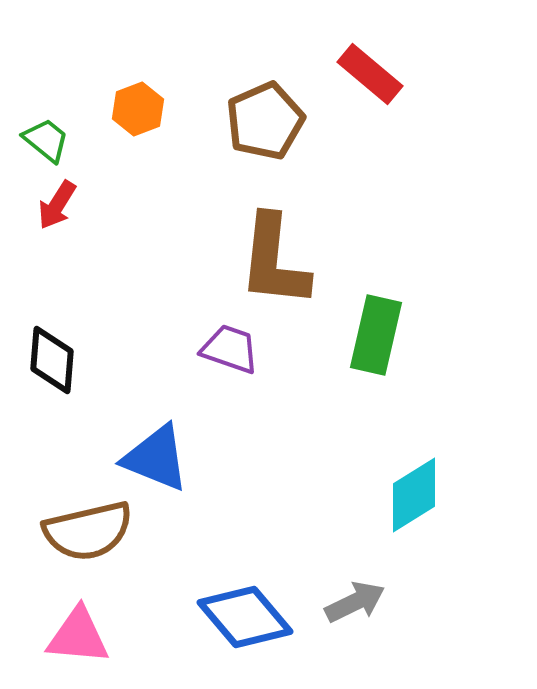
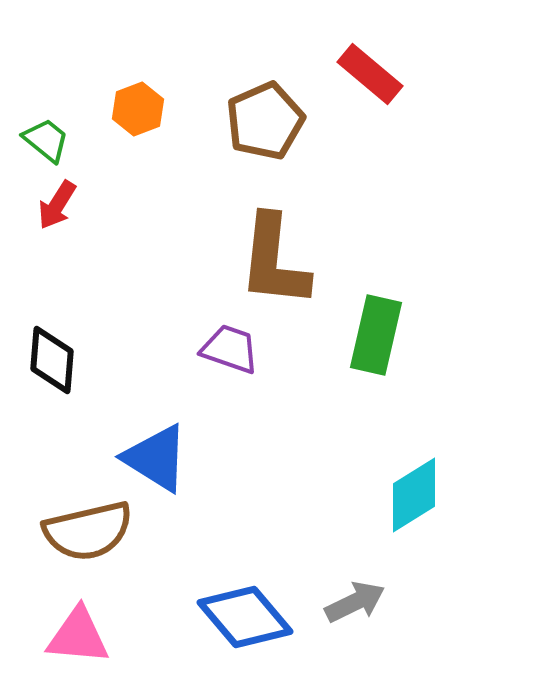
blue triangle: rotated 10 degrees clockwise
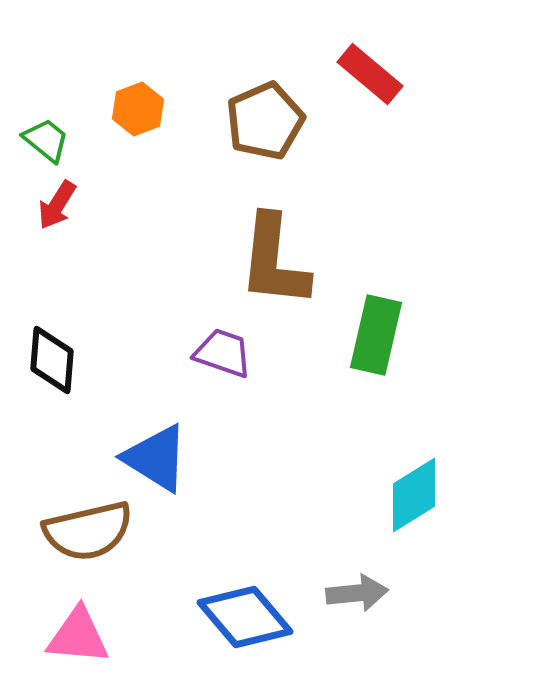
purple trapezoid: moved 7 px left, 4 px down
gray arrow: moved 2 px right, 9 px up; rotated 20 degrees clockwise
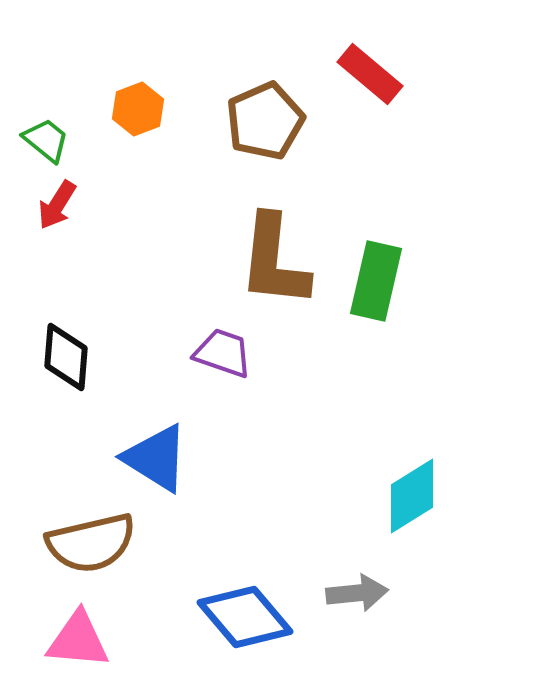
green rectangle: moved 54 px up
black diamond: moved 14 px right, 3 px up
cyan diamond: moved 2 px left, 1 px down
brown semicircle: moved 3 px right, 12 px down
pink triangle: moved 4 px down
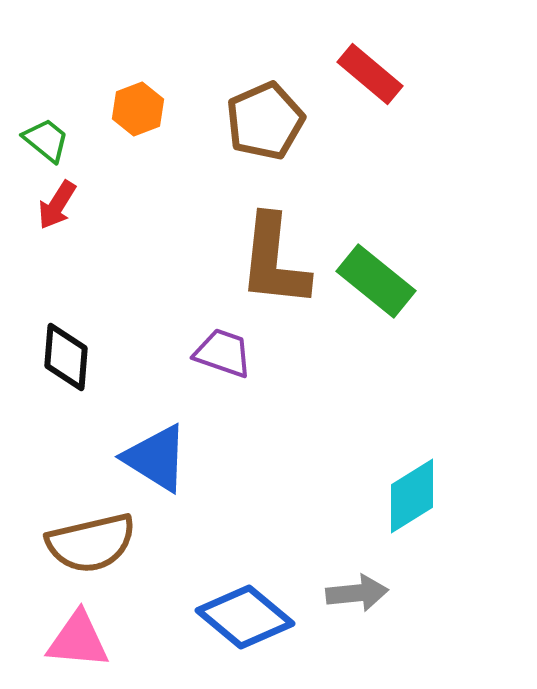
green rectangle: rotated 64 degrees counterclockwise
blue diamond: rotated 10 degrees counterclockwise
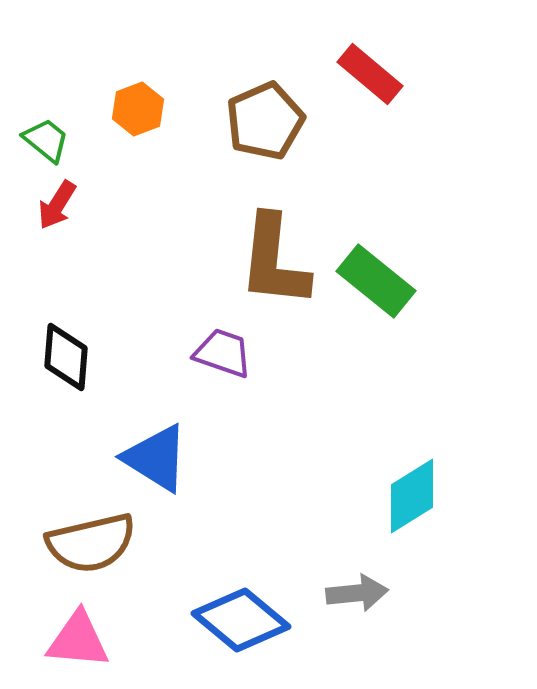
blue diamond: moved 4 px left, 3 px down
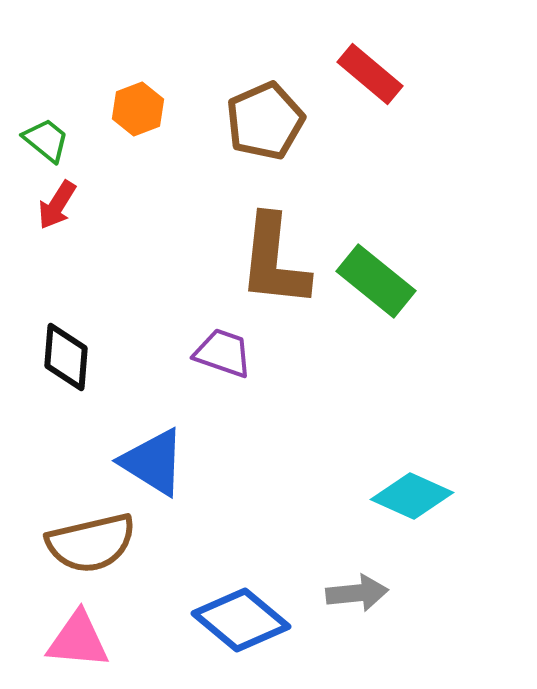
blue triangle: moved 3 px left, 4 px down
cyan diamond: rotated 56 degrees clockwise
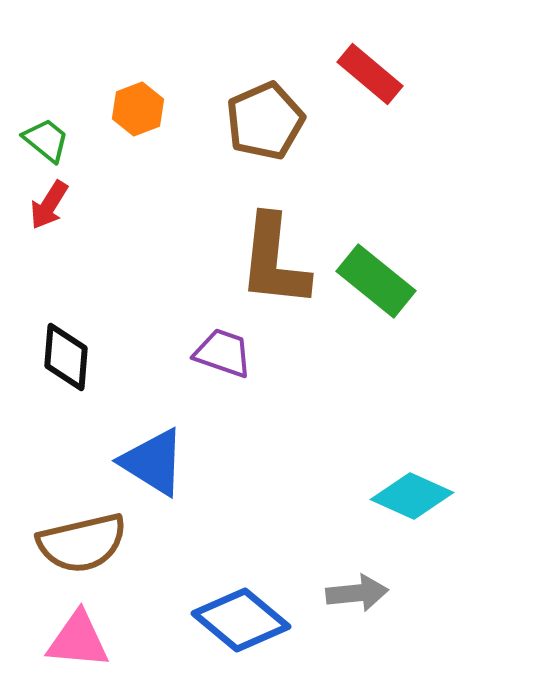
red arrow: moved 8 px left
brown semicircle: moved 9 px left
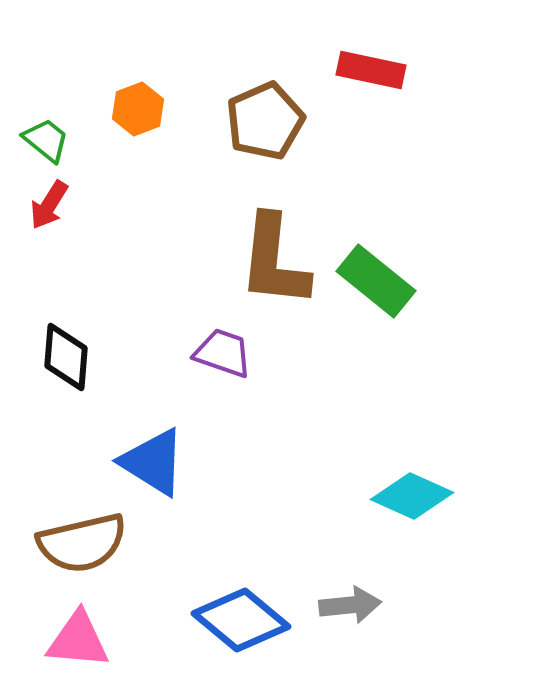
red rectangle: moved 1 px right, 4 px up; rotated 28 degrees counterclockwise
gray arrow: moved 7 px left, 12 px down
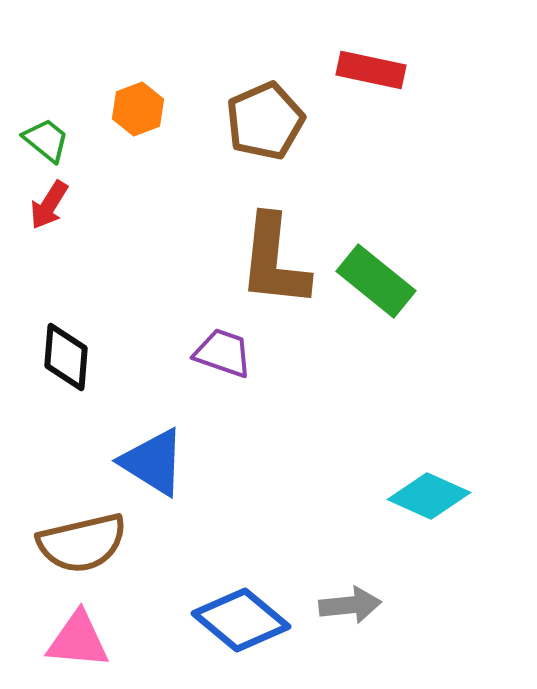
cyan diamond: moved 17 px right
